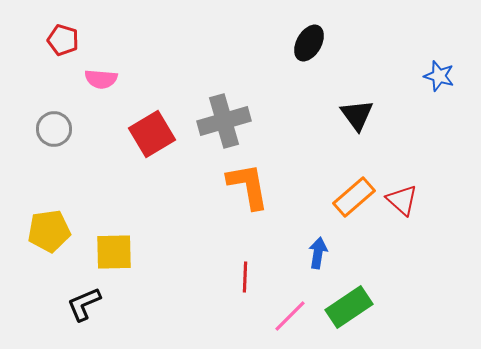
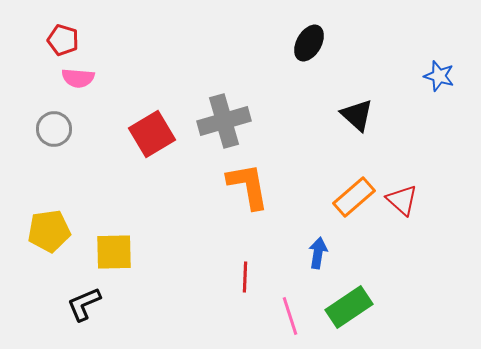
pink semicircle: moved 23 px left, 1 px up
black triangle: rotated 12 degrees counterclockwise
pink line: rotated 63 degrees counterclockwise
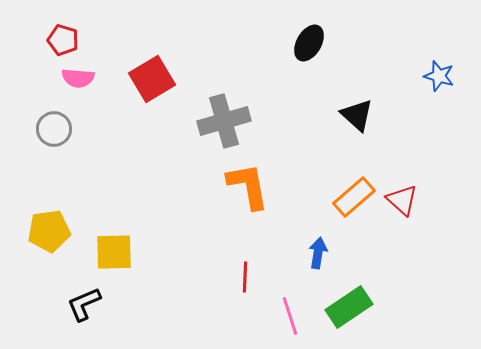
red square: moved 55 px up
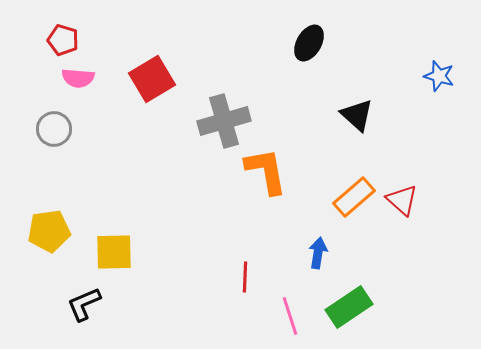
orange L-shape: moved 18 px right, 15 px up
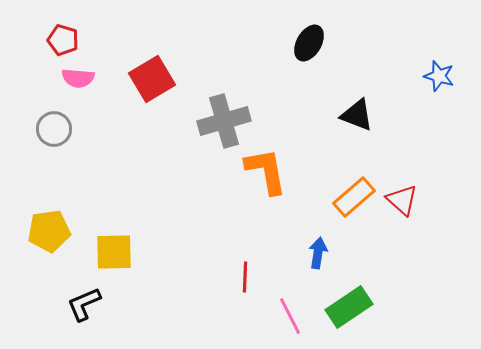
black triangle: rotated 21 degrees counterclockwise
pink line: rotated 9 degrees counterclockwise
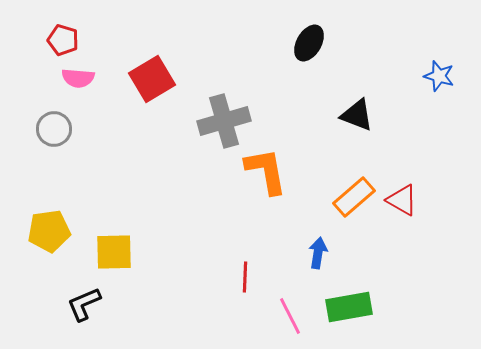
red triangle: rotated 12 degrees counterclockwise
green rectangle: rotated 24 degrees clockwise
